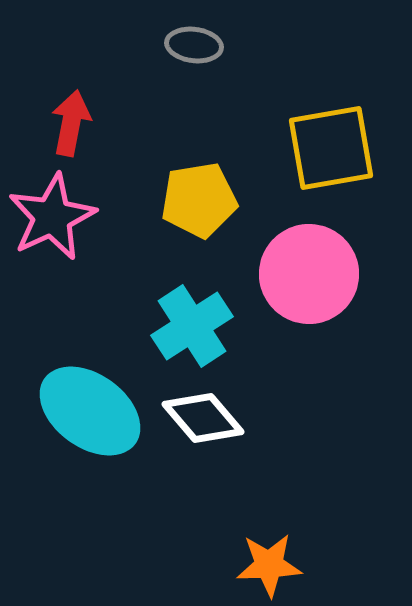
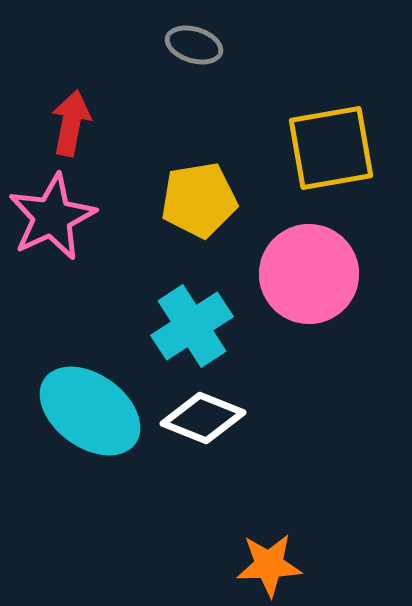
gray ellipse: rotated 10 degrees clockwise
white diamond: rotated 28 degrees counterclockwise
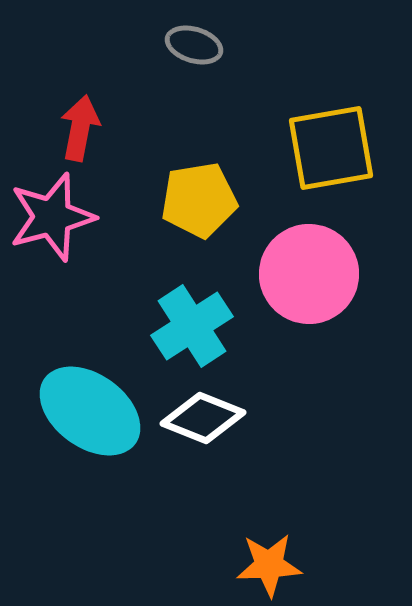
red arrow: moved 9 px right, 5 px down
pink star: rotated 10 degrees clockwise
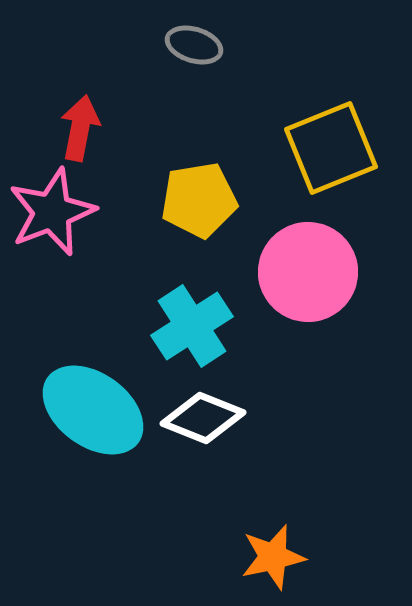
yellow square: rotated 12 degrees counterclockwise
pink star: moved 5 px up; rotated 6 degrees counterclockwise
pink circle: moved 1 px left, 2 px up
cyan ellipse: moved 3 px right, 1 px up
orange star: moved 4 px right, 8 px up; rotated 10 degrees counterclockwise
